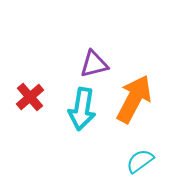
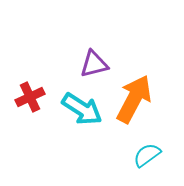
red cross: rotated 16 degrees clockwise
cyan arrow: rotated 66 degrees counterclockwise
cyan semicircle: moved 7 px right, 6 px up
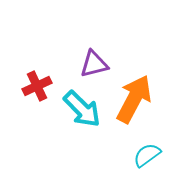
red cross: moved 7 px right, 11 px up
cyan arrow: rotated 12 degrees clockwise
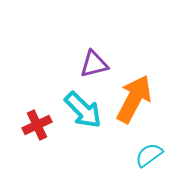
red cross: moved 39 px down
cyan arrow: moved 1 px right, 1 px down
cyan semicircle: moved 2 px right
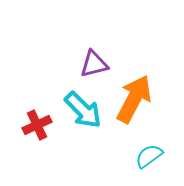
cyan semicircle: moved 1 px down
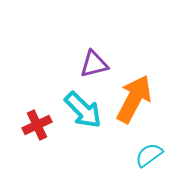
cyan semicircle: moved 1 px up
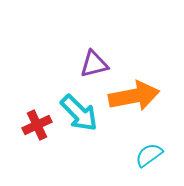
orange arrow: moved 3 px up; rotated 51 degrees clockwise
cyan arrow: moved 4 px left, 3 px down
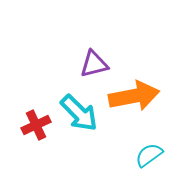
red cross: moved 1 px left
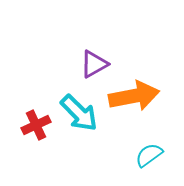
purple triangle: rotated 16 degrees counterclockwise
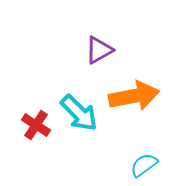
purple triangle: moved 5 px right, 14 px up
red cross: rotated 32 degrees counterclockwise
cyan semicircle: moved 5 px left, 10 px down
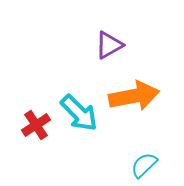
purple triangle: moved 10 px right, 5 px up
red cross: rotated 24 degrees clockwise
cyan semicircle: rotated 8 degrees counterclockwise
